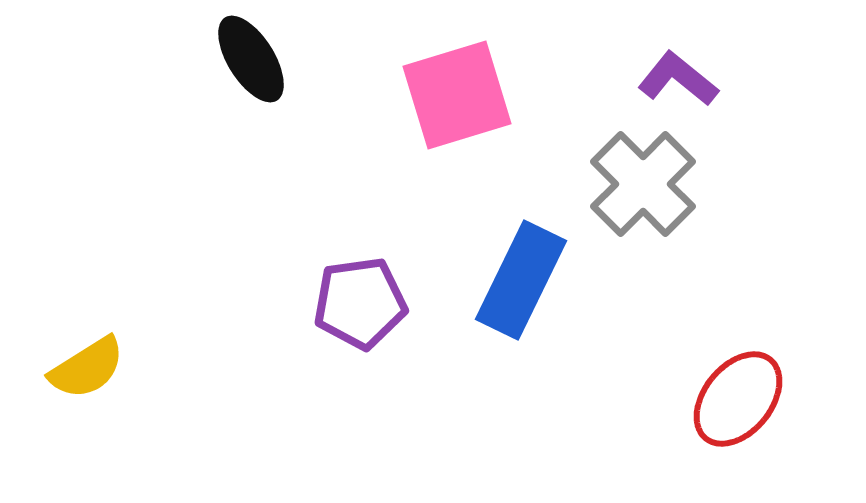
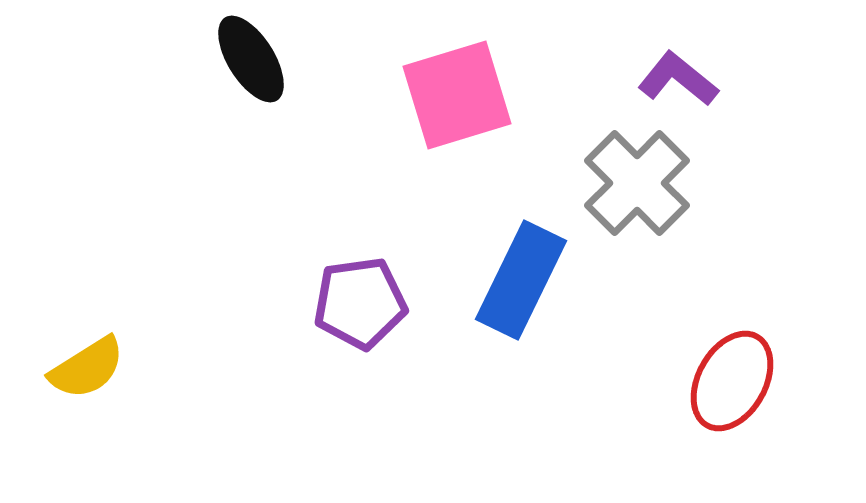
gray cross: moved 6 px left, 1 px up
red ellipse: moved 6 px left, 18 px up; rotated 10 degrees counterclockwise
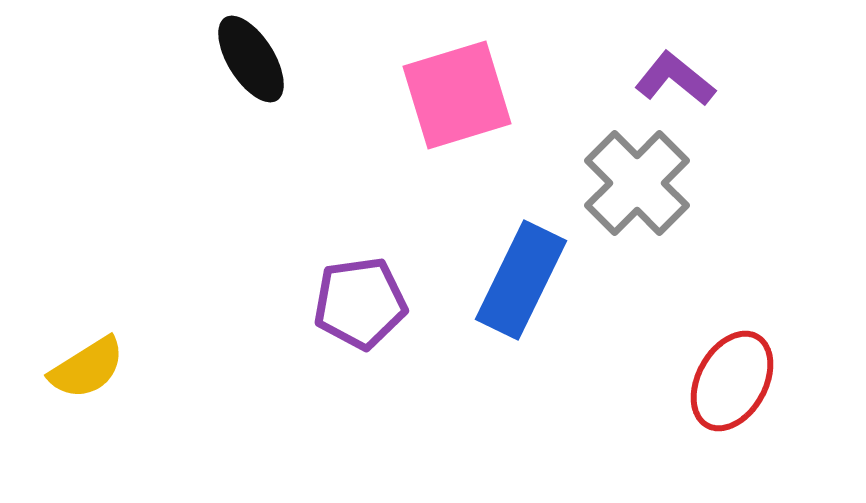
purple L-shape: moved 3 px left
